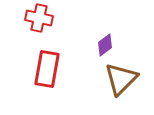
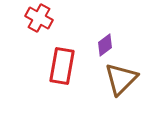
red cross: rotated 16 degrees clockwise
red rectangle: moved 15 px right, 3 px up
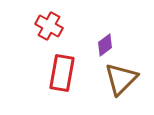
red cross: moved 10 px right, 8 px down
red rectangle: moved 7 px down
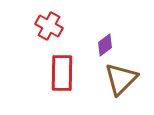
red rectangle: rotated 9 degrees counterclockwise
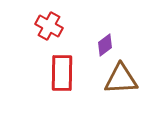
brown triangle: rotated 42 degrees clockwise
